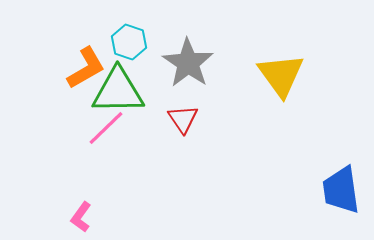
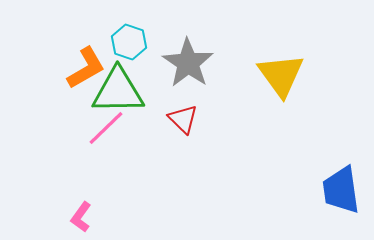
red triangle: rotated 12 degrees counterclockwise
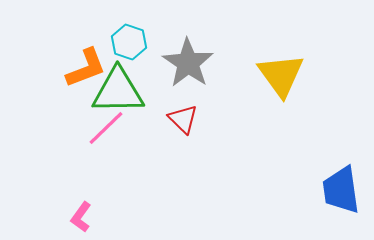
orange L-shape: rotated 9 degrees clockwise
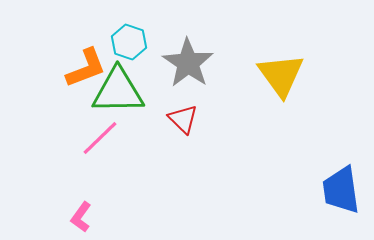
pink line: moved 6 px left, 10 px down
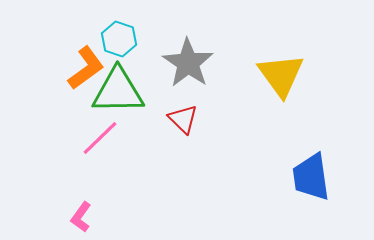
cyan hexagon: moved 10 px left, 3 px up
orange L-shape: rotated 15 degrees counterclockwise
blue trapezoid: moved 30 px left, 13 px up
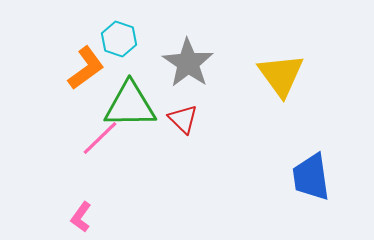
green triangle: moved 12 px right, 14 px down
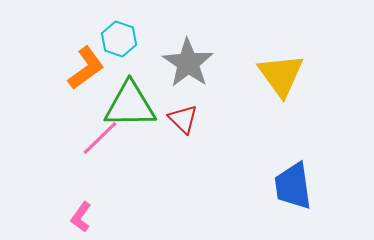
blue trapezoid: moved 18 px left, 9 px down
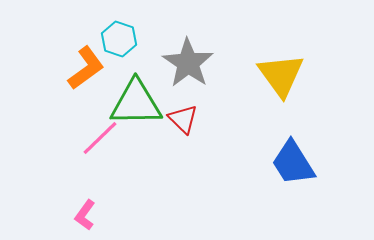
green triangle: moved 6 px right, 2 px up
blue trapezoid: moved 23 px up; rotated 24 degrees counterclockwise
pink L-shape: moved 4 px right, 2 px up
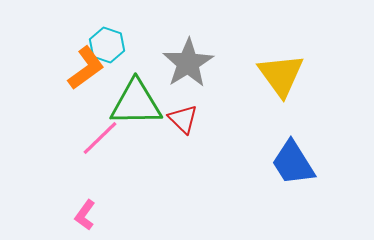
cyan hexagon: moved 12 px left, 6 px down
gray star: rotated 6 degrees clockwise
